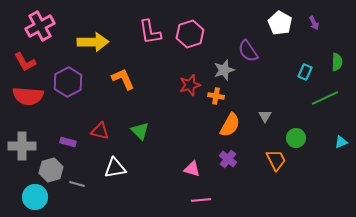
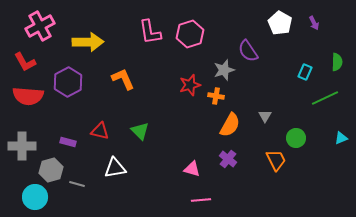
yellow arrow: moved 5 px left
cyan triangle: moved 4 px up
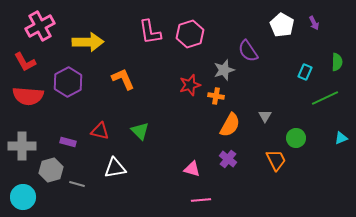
white pentagon: moved 2 px right, 2 px down
cyan circle: moved 12 px left
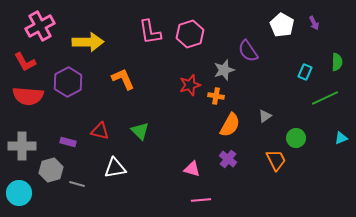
gray triangle: rotated 24 degrees clockwise
cyan circle: moved 4 px left, 4 px up
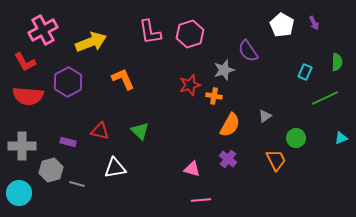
pink cross: moved 3 px right, 4 px down
yellow arrow: moved 3 px right; rotated 20 degrees counterclockwise
orange cross: moved 2 px left
